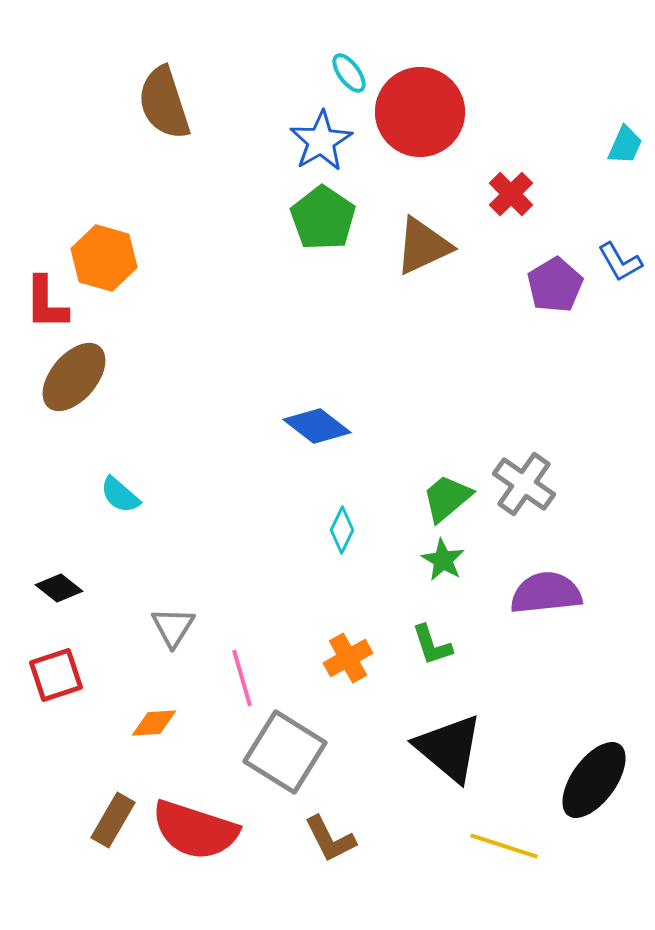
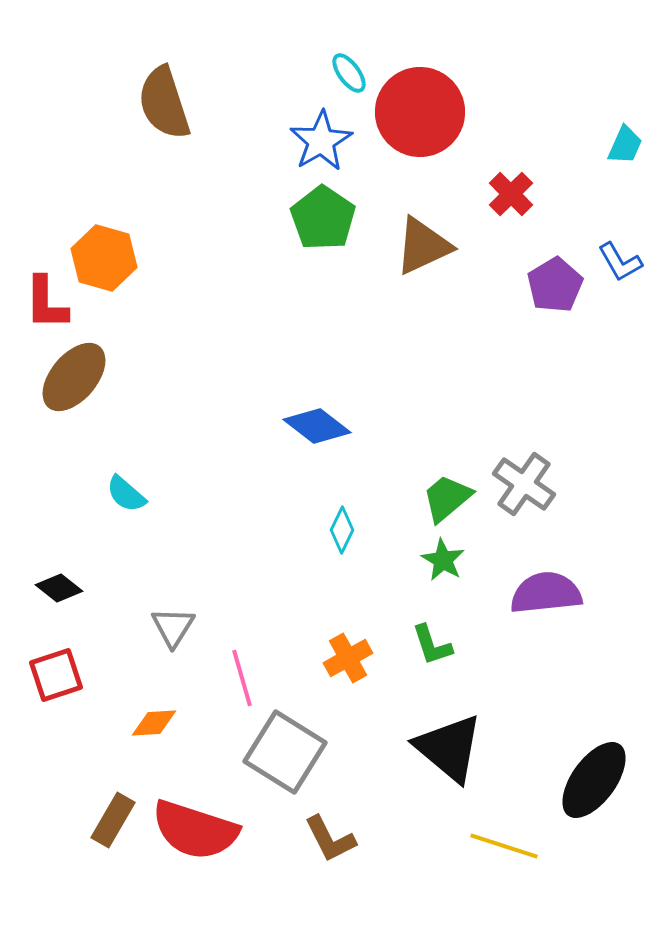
cyan semicircle: moved 6 px right, 1 px up
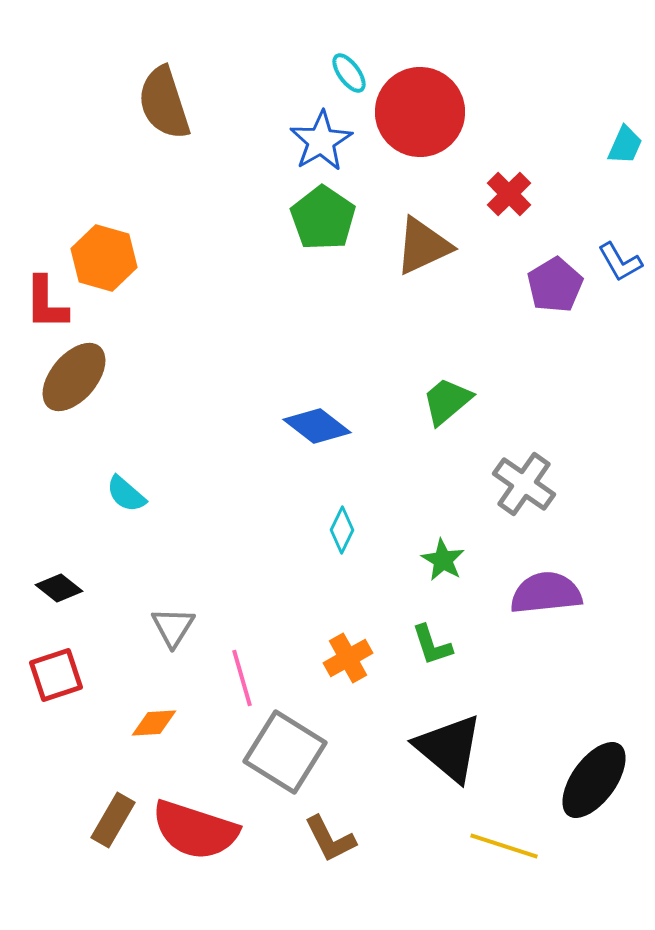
red cross: moved 2 px left
green trapezoid: moved 97 px up
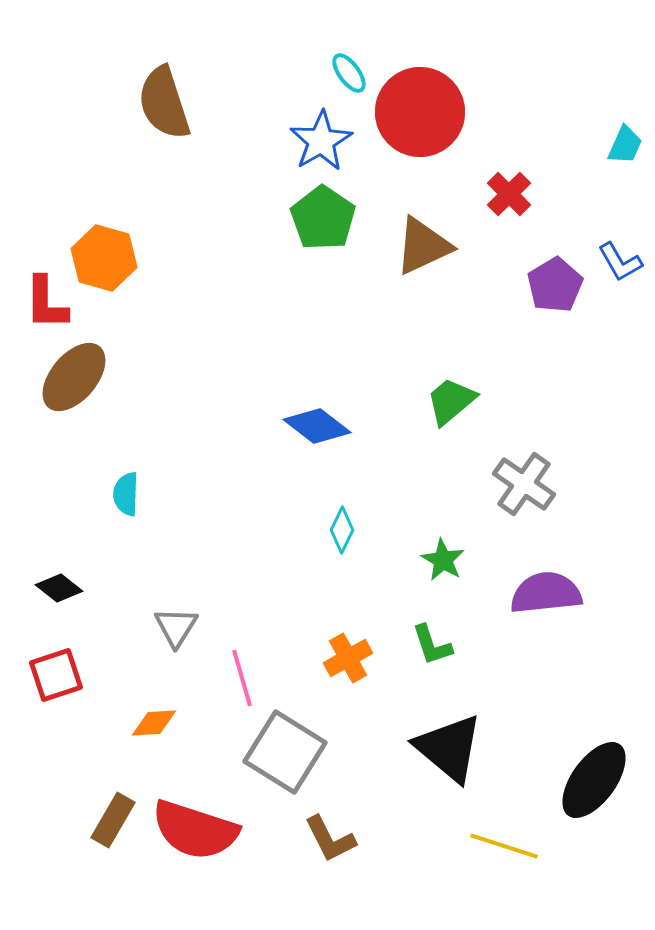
green trapezoid: moved 4 px right
cyan semicircle: rotated 51 degrees clockwise
gray triangle: moved 3 px right
